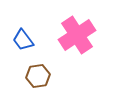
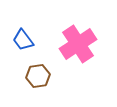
pink cross: moved 1 px right, 9 px down
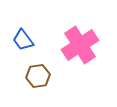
pink cross: moved 2 px right, 1 px down
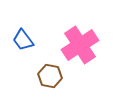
brown hexagon: moved 12 px right; rotated 20 degrees clockwise
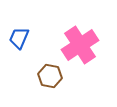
blue trapezoid: moved 4 px left, 2 px up; rotated 60 degrees clockwise
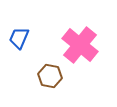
pink cross: rotated 18 degrees counterclockwise
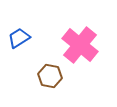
blue trapezoid: rotated 35 degrees clockwise
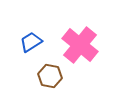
blue trapezoid: moved 12 px right, 4 px down
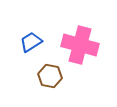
pink cross: rotated 24 degrees counterclockwise
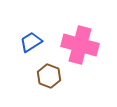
brown hexagon: moved 1 px left; rotated 10 degrees clockwise
